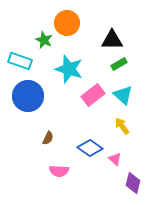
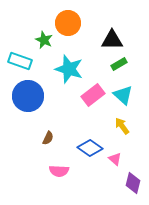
orange circle: moved 1 px right
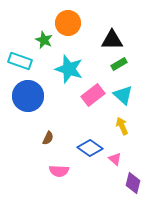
yellow arrow: rotated 12 degrees clockwise
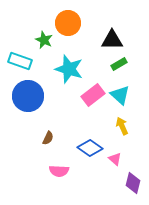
cyan triangle: moved 3 px left
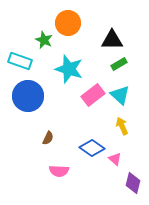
blue diamond: moved 2 px right
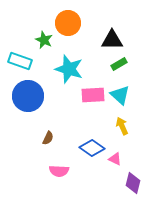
pink rectangle: rotated 35 degrees clockwise
pink triangle: rotated 16 degrees counterclockwise
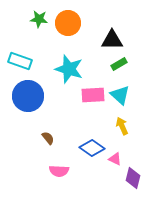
green star: moved 5 px left, 21 px up; rotated 18 degrees counterclockwise
brown semicircle: rotated 64 degrees counterclockwise
purple diamond: moved 5 px up
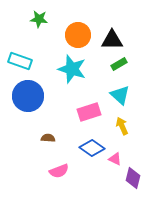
orange circle: moved 10 px right, 12 px down
cyan star: moved 3 px right
pink rectangle: moved 4 px left, 17 px down; rotated 15 degrees counterclockwise
brown semicircle: rotated 48 degrees counterclockwise
pink semicircle: rotated 24 degrees counterclockwise
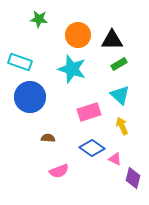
cyan rectangle: moved 1 px down
blue circle: moved 2 px right, 1 px down
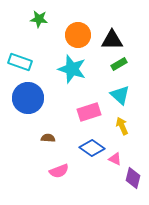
blue circle: moved 2 px left, 1 px down
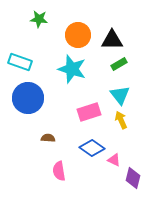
cyan triangle: rotated 10 degrees clockwise
yellow arrow: moved 1 px left, 6 px up
pink triangle: moved 1 px left, 1 px down
pink semicircle: rotated 102 degrees clockwise
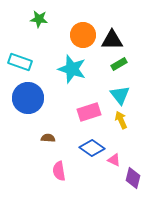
orange circle: moved 5 px right
